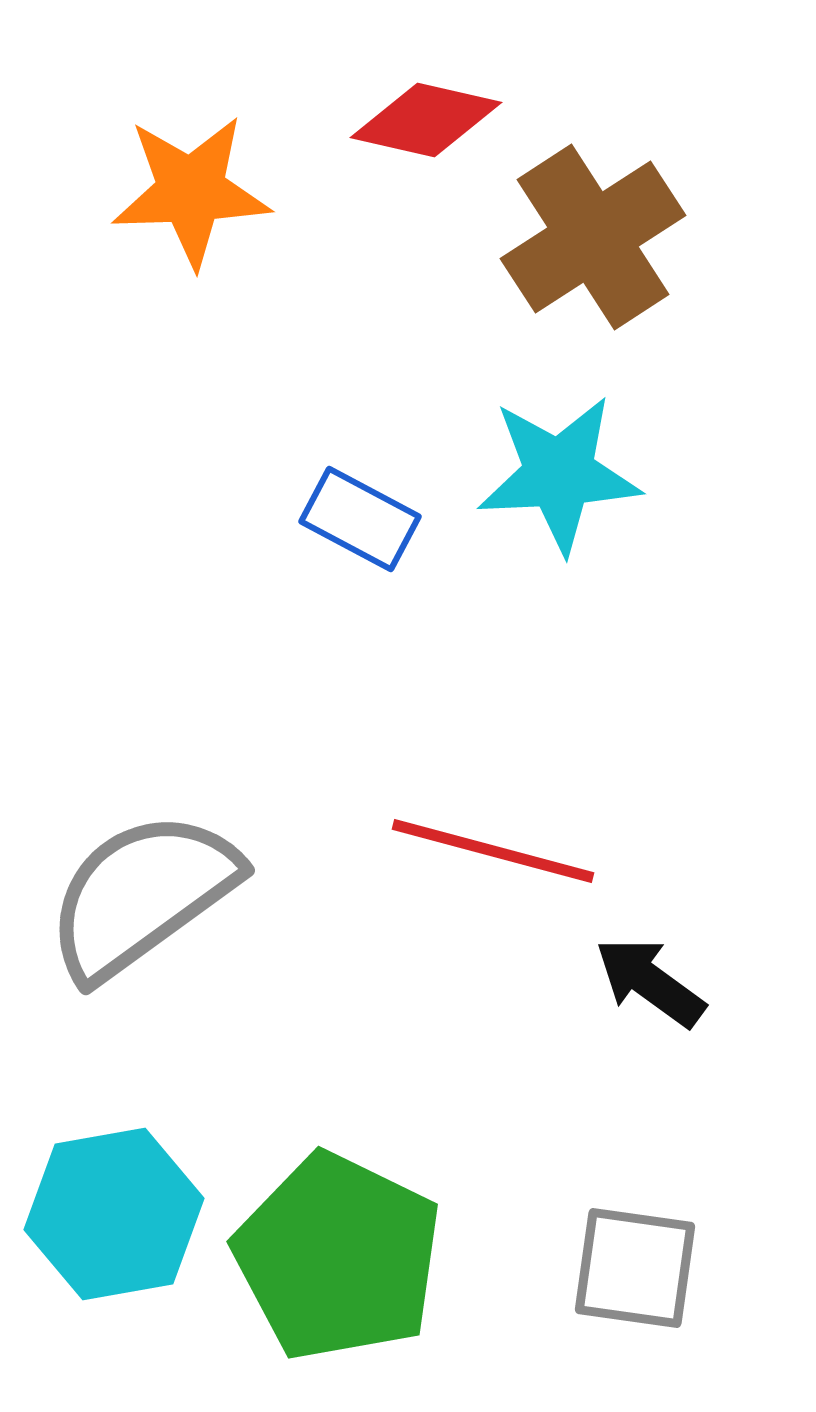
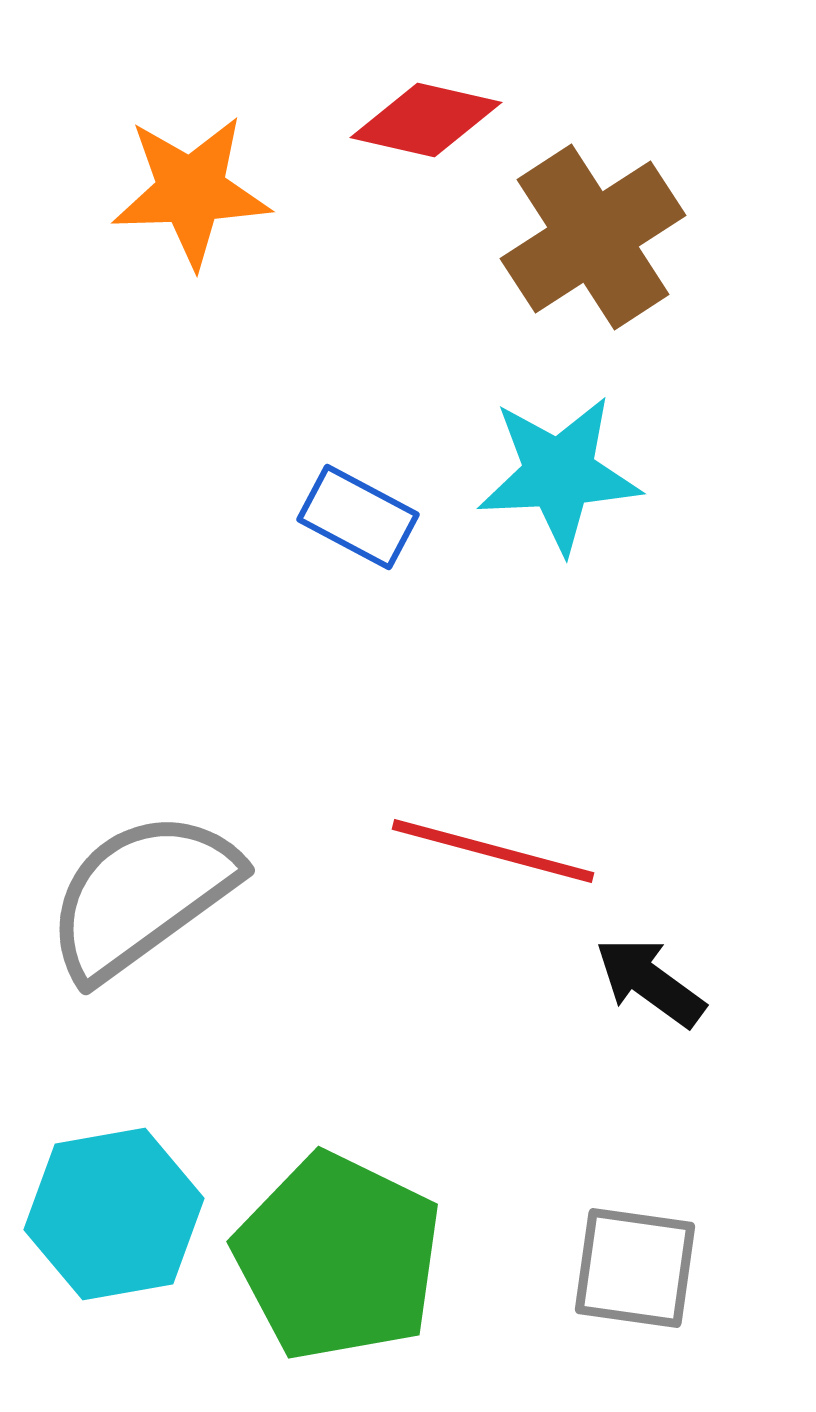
blue rectangle: moved 2 px left, 2 px up
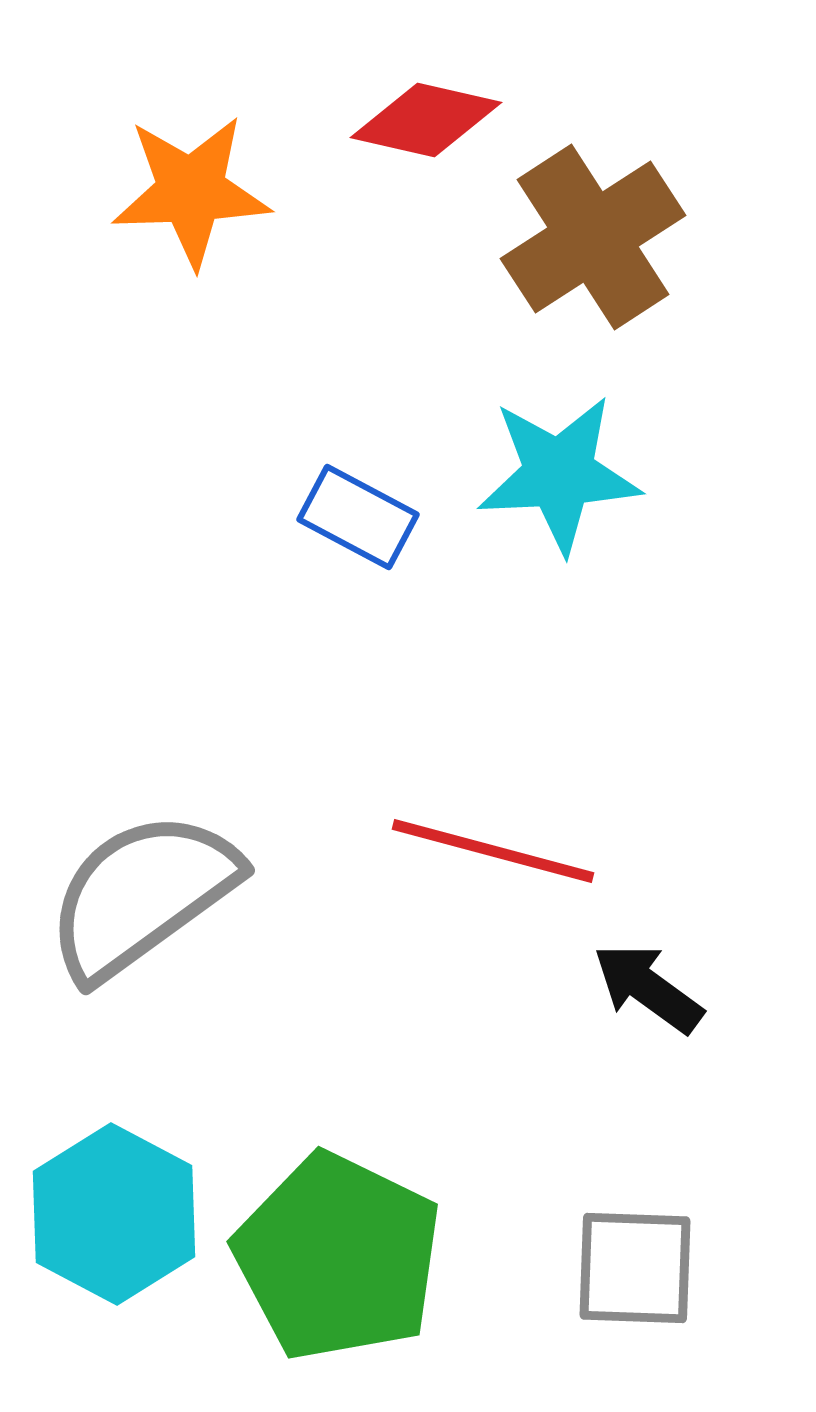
black arrow: moved 2 px left, 6 px down
cyan hexagon: rotated 22 degrees counterclockwise
gray square: rotated 6 degrees counterclockwise
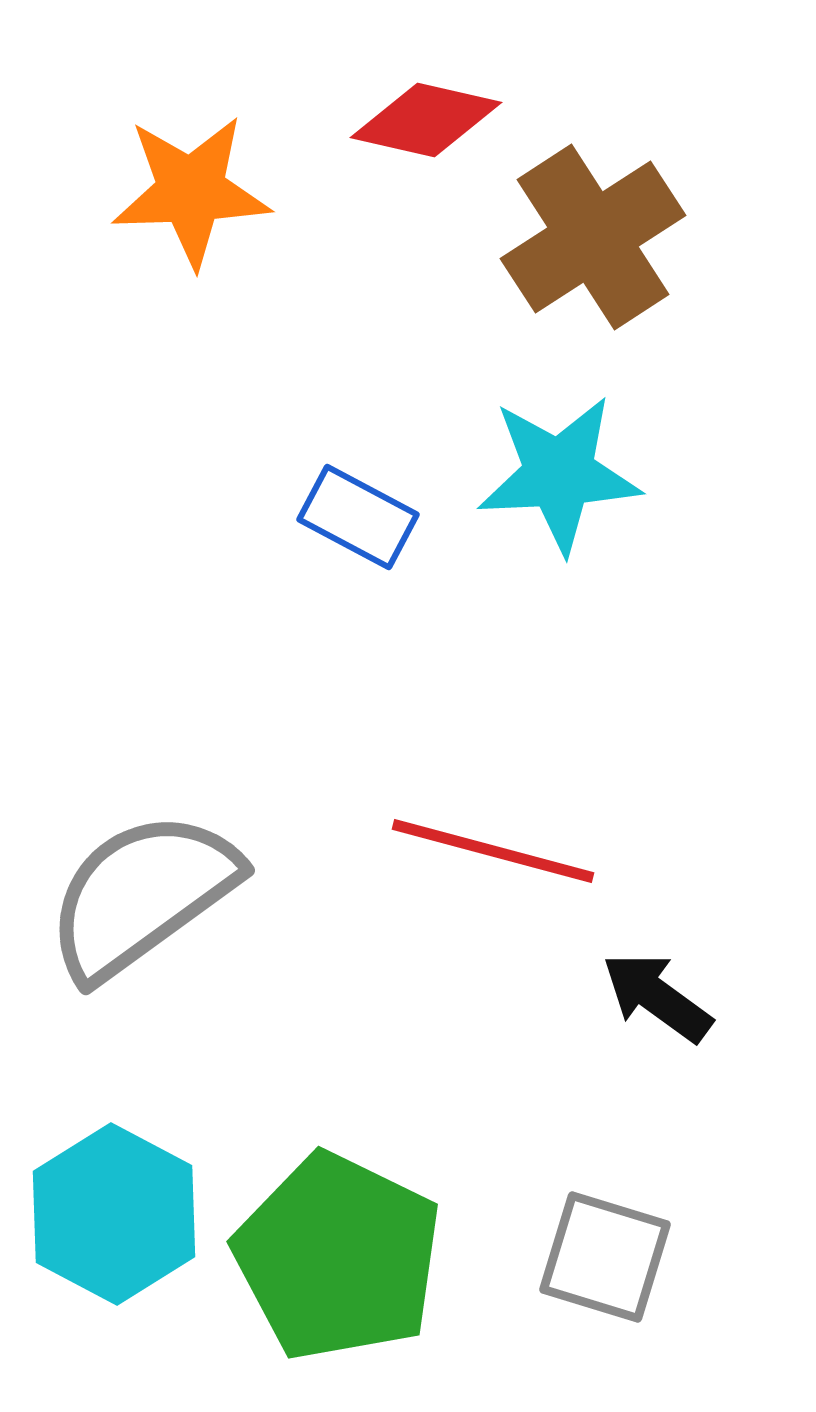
black arrow: moved 9 px right, 9 px down
gray square: moved 30 px left, 11 px up; rotated 15 degrees clockwise
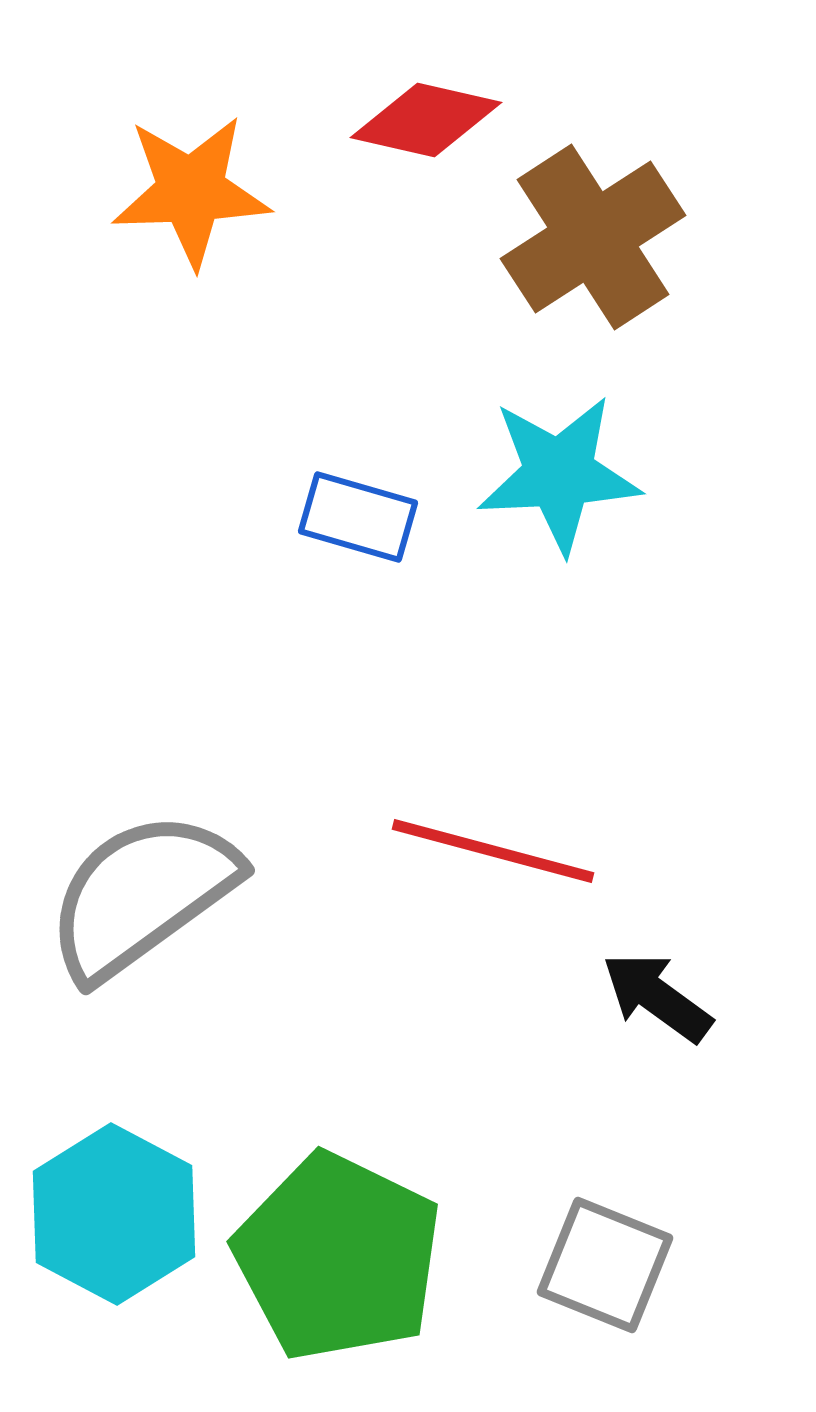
blue rectangle: rotated 12 degrees counterclockwise
gray square: moved 8 px down; rotated 5 degrees clockwise
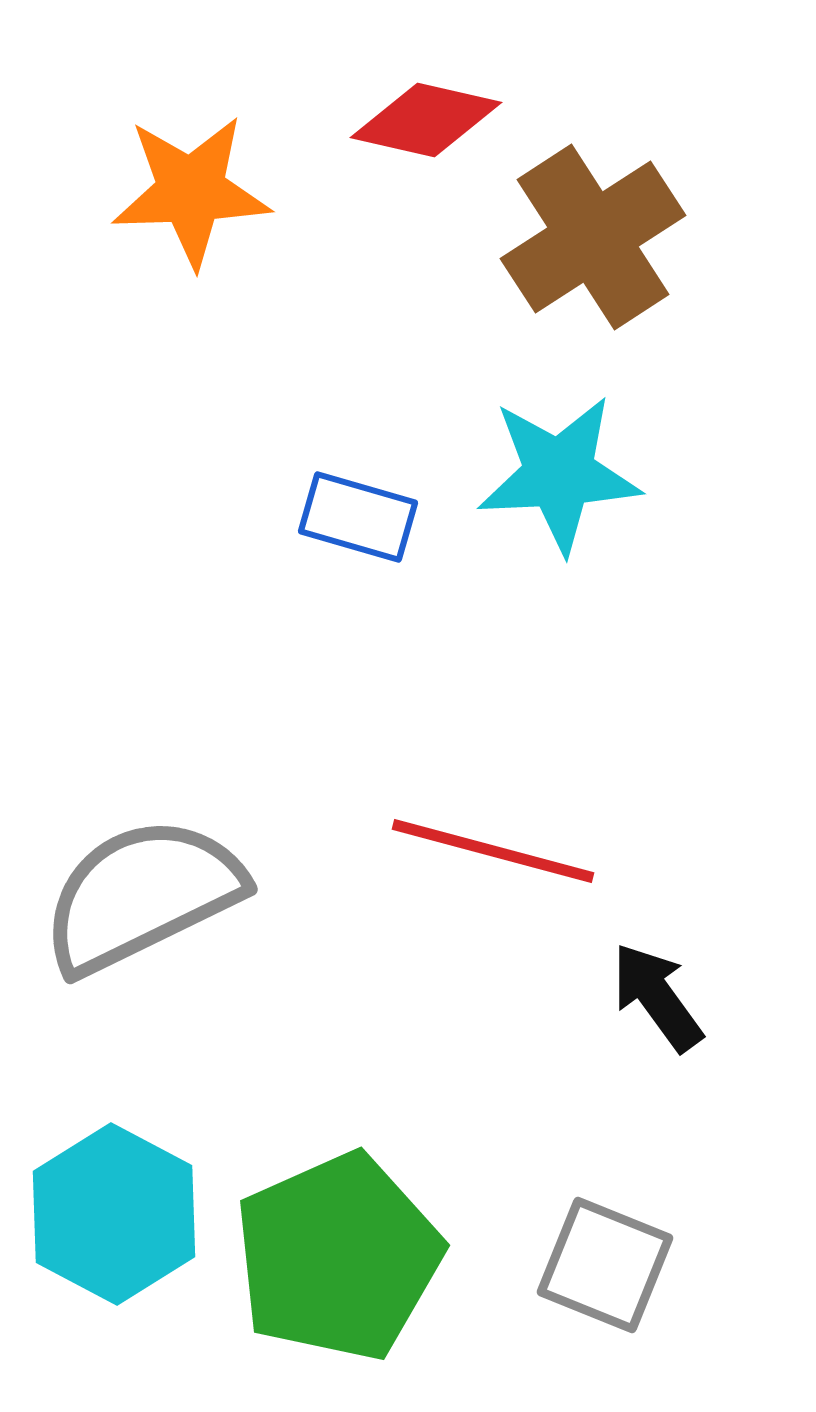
gray semicircle: rotated 10 degrees clockwise
black arrow: rotated 18 degrees clockwise
green pentagon: rotated 22 degrees clockwise
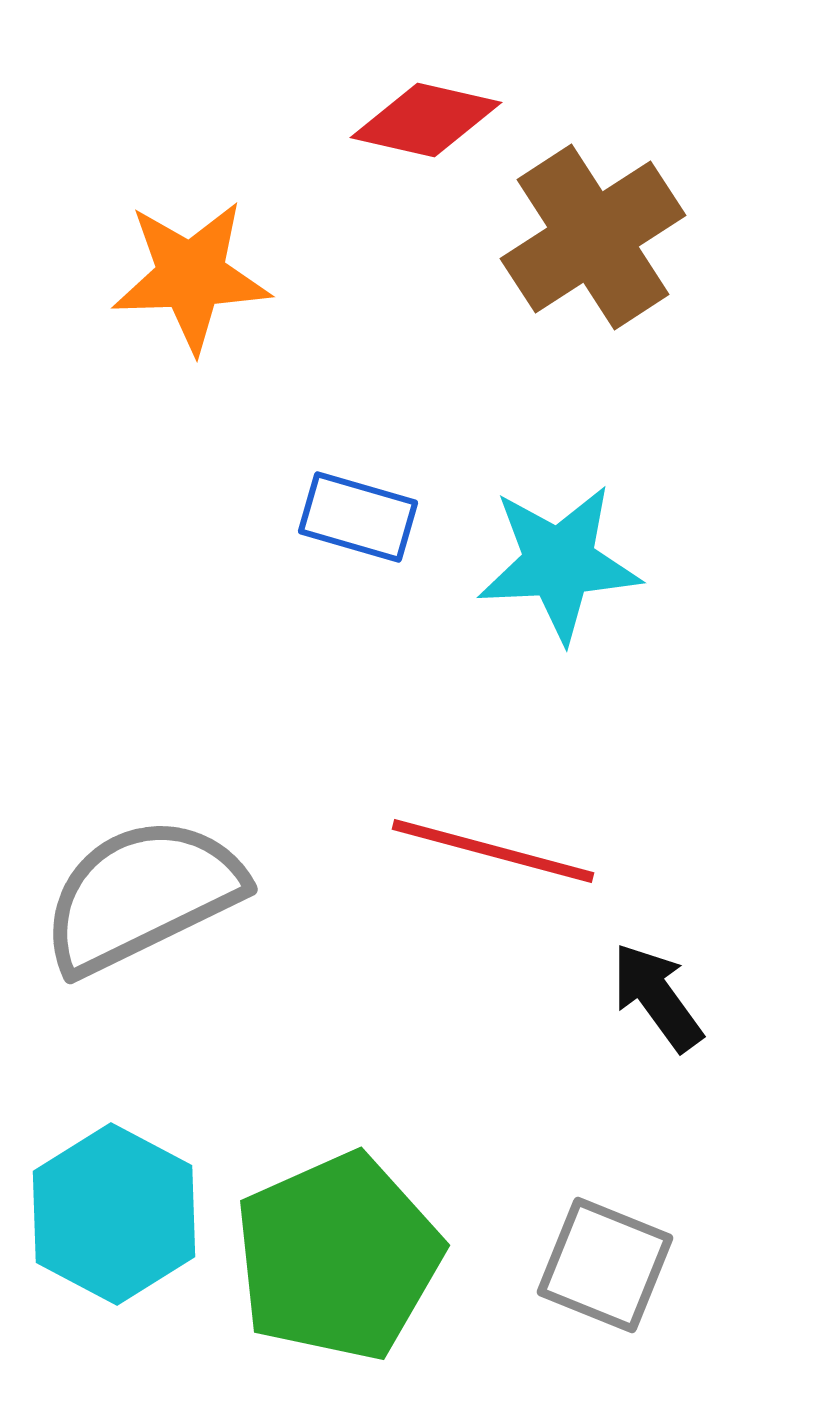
orange star: moved 85 px down
cyan star: moved 89 px down
